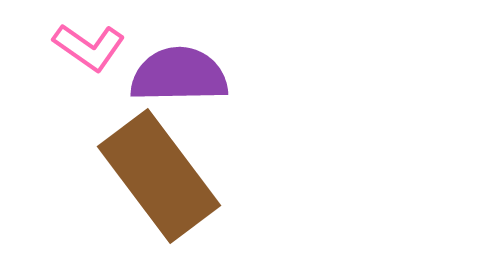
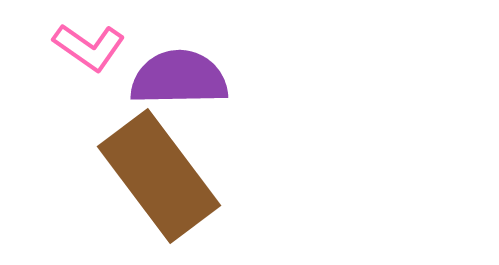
purple semicircle: moved 3 px down
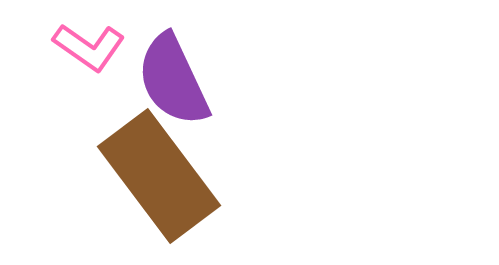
purple semicircle: moved 6 px left, 2 px down; rotated 114 degrees counterclockwise
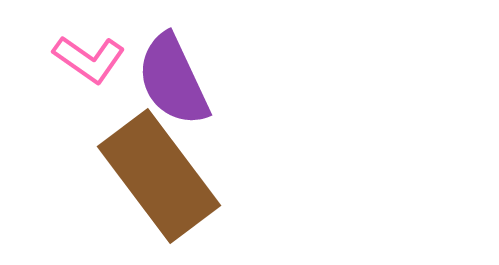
pink L-shape: moved 12 px down
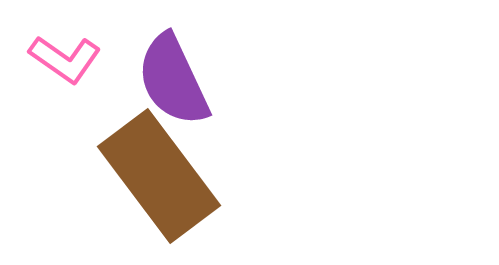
pink L-shape: moved 24 px left
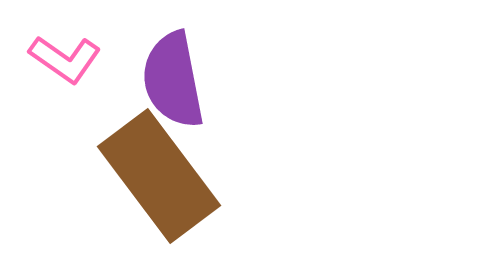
purple semicircle: rotated 14 degrees clockwise
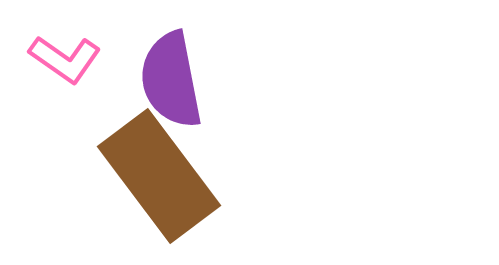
purple semicircle: moved 2 px left
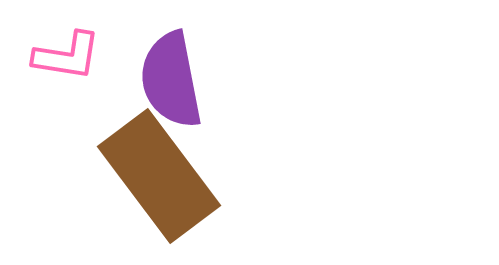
pink L-shape: moved 2 px right, 3 px up; rotated 26 degrees counterclockwise
